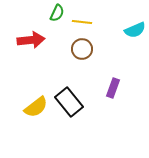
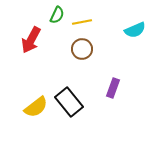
green semicircle: moved 2 px down
yellow line: rotated 18 degrees counterclockwise
red arrow: rotated 124 degrees clockwise
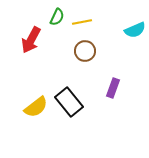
green semicircle: moved 2 px down
brown circle: moved 3 px right, 2 px down
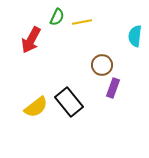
cyan semicircle: moved 6 px down; rotated 120 degrees clockwise
brown circle: moved 17 px right, 14 px down
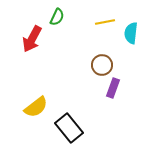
yellow line: moved 23 px right
cyan semicircle: moved 4 px left, 3 px up
red arrow: moved 1 px right, 1 px up
black rectangle: moved 26 px down
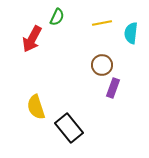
yellow line: moved 3 px left, 1 px down
yellow semicircle: rotated 110 degrees clockwise
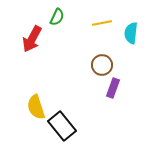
black rectangle: moved 7 px left, 2 px up
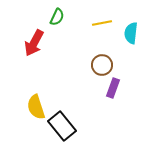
red arrow: moved 2 px right, 4 px down
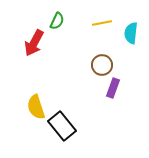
green semicircle: moved 4 px down
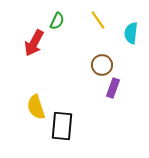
yellow line: moved 4 px left, 3 px up; rotated 66 degrees clockwise
black rectangle: rotated 44 degrees clockwise
